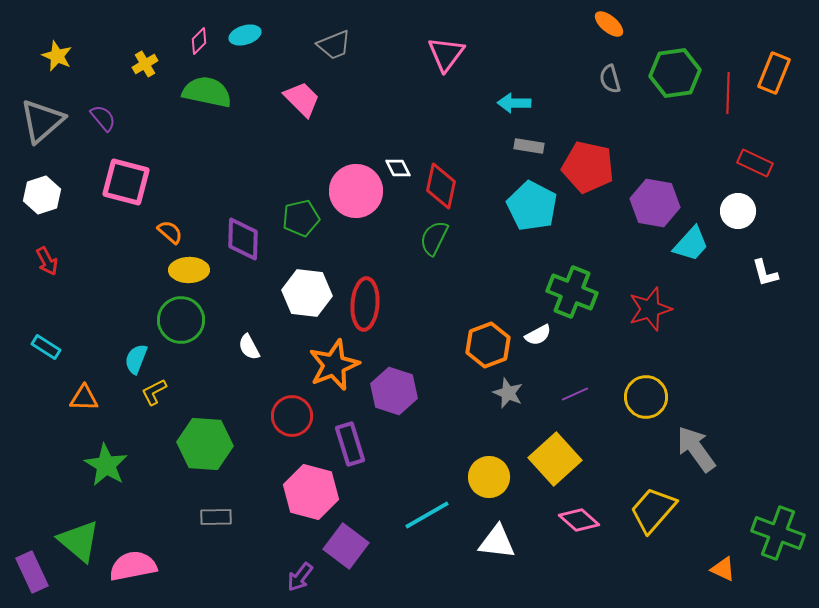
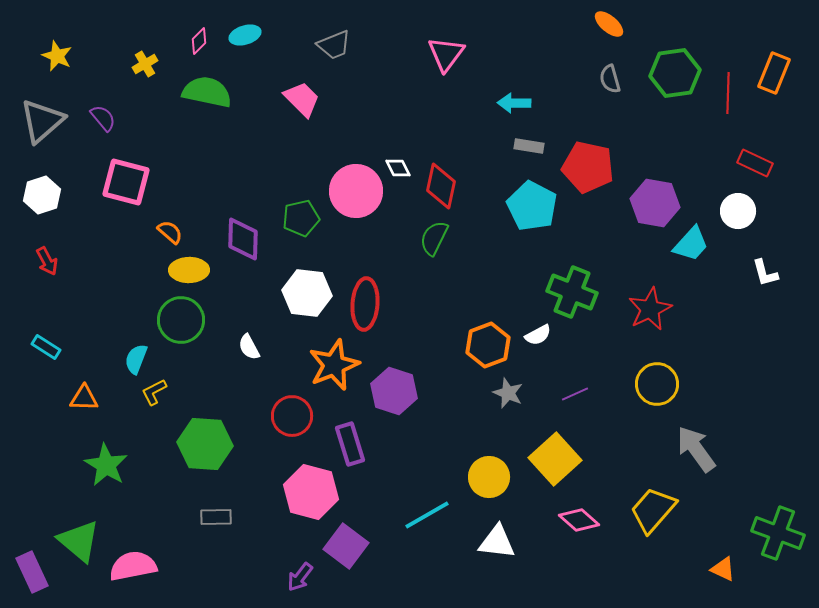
red star at (650, 309): rotated 9 degrees counterclockwise
yellow circle at (646, 397): moved 11 px right, 13 px up
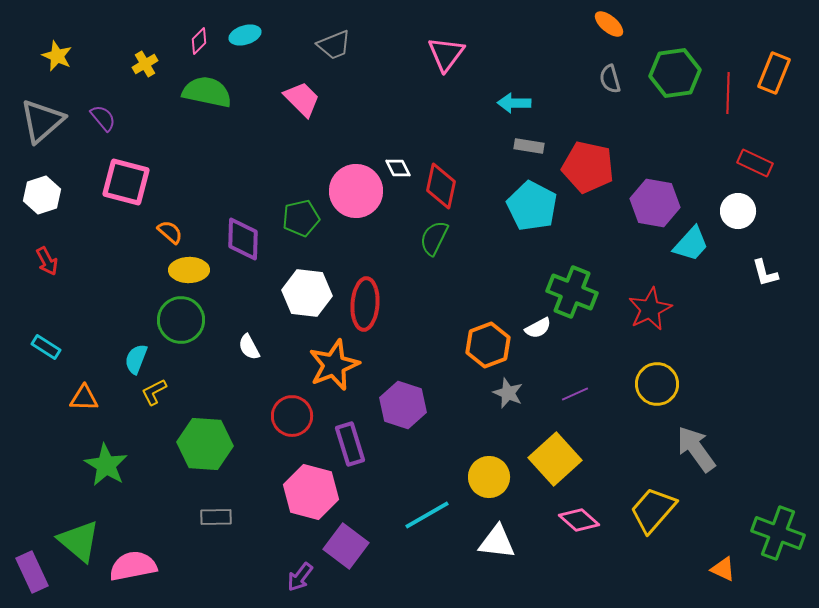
white semicircle at (538, 335): moved 7 px up
purple hexagon at (394, 391): moved 9 px right, 14 px down
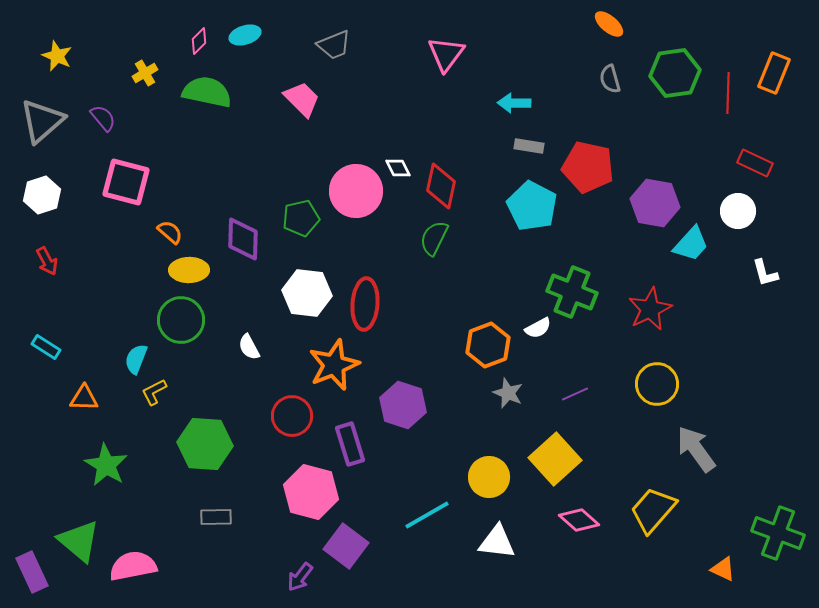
yellow cross at (145, 64): moved 9 px down
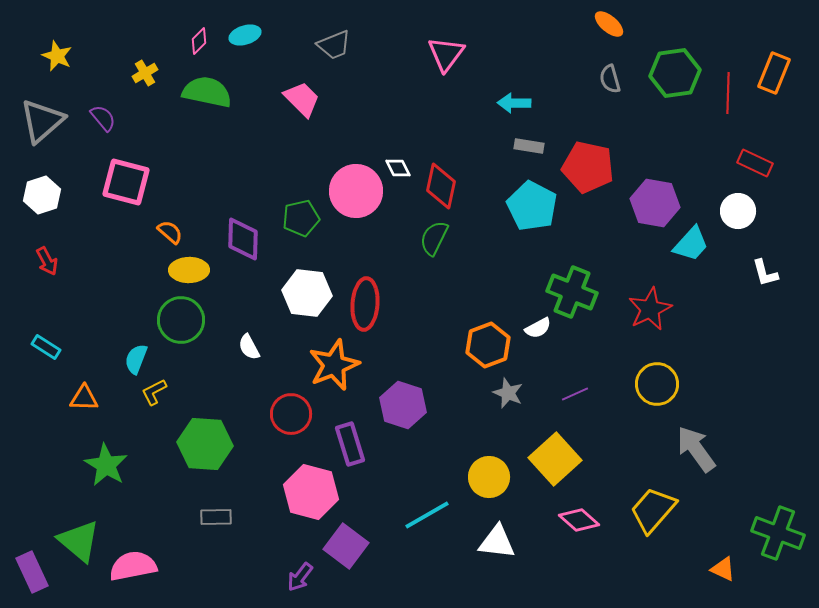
red circle at (292, 416): moved 1 px left, 2 px up
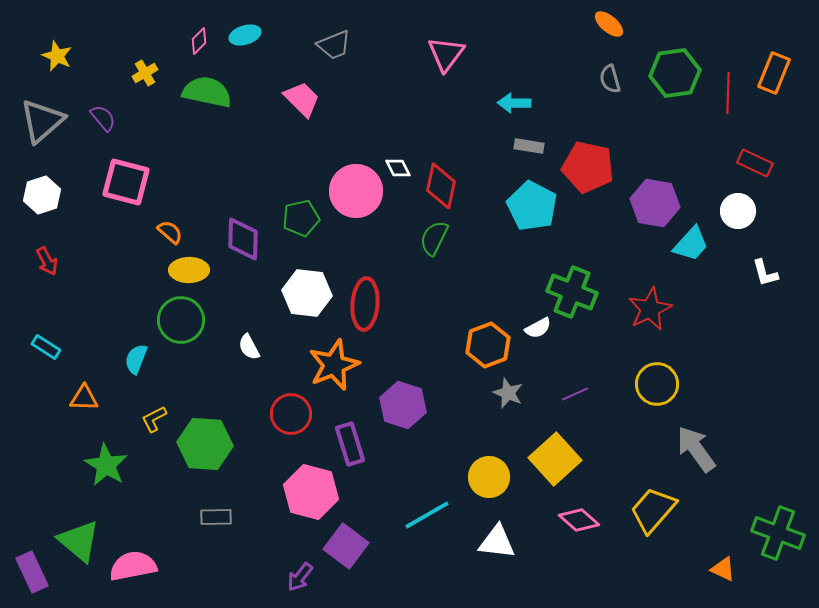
yellow L-shape at (154, 392): moved 27 px down
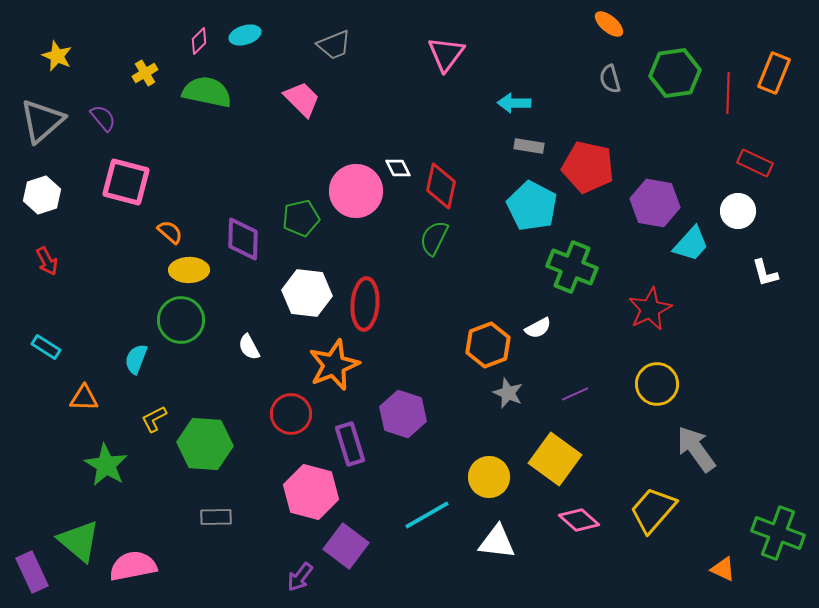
green cross at (572, 292): moved 25 px up
purple hexagon at (403, 405): moved 9 px down
yellow square at (555, 459): rotated 12 degrees counterclockwise
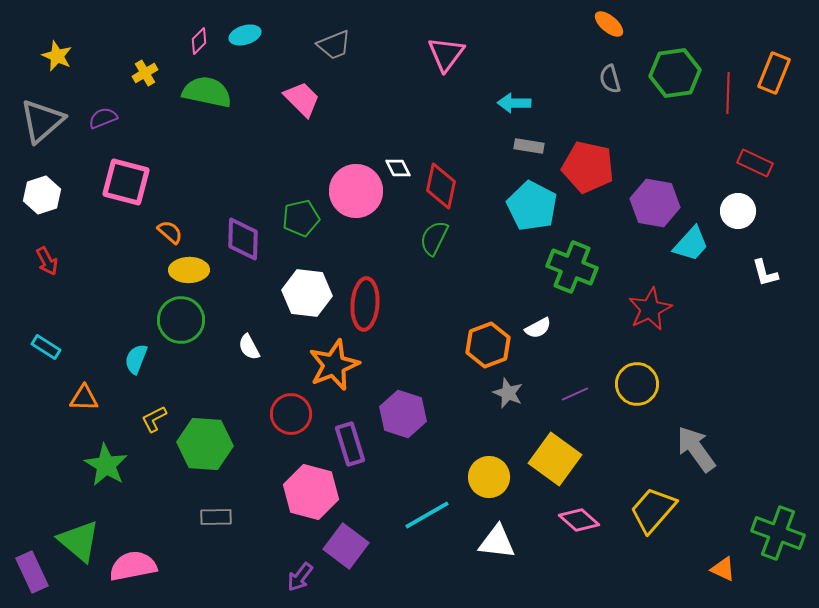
purple semicircle at (103, 118): rotated 72 degrees counterclockwise
yellow circle at (657, 384): moved 20 px left
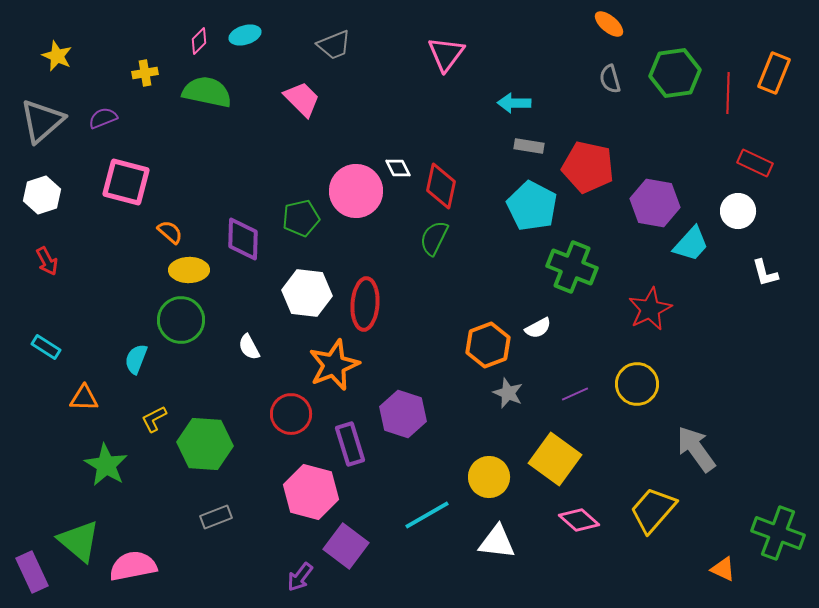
yellow cross at (145, 73): rotated 20 degrees clockwise
gray rectangle at (216, 517): rotated 20 degrees counterclockwise
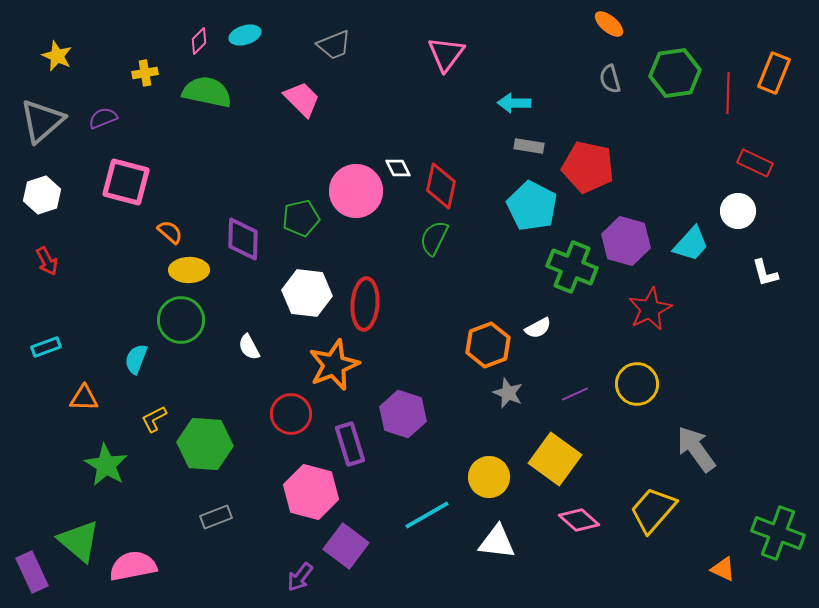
purple hexagon at (655, 203): moved 29 px left, 38 px down; rotated 6 degrees clockwise
cyan rectangle at (46, 347): rotated 52 degrees counterclockwise
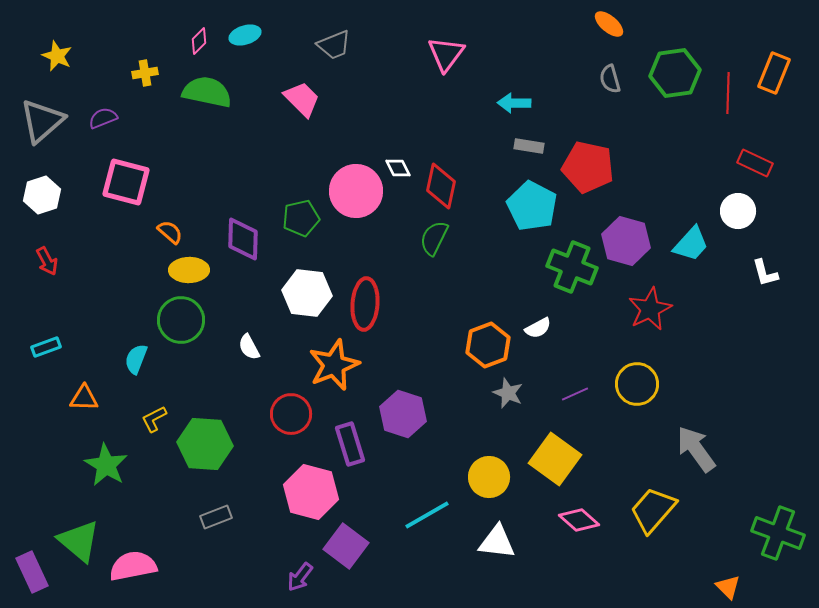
orange triangle at (723, 569): moved 5 px right, 18 px down; rotated 20 degrees clockwise
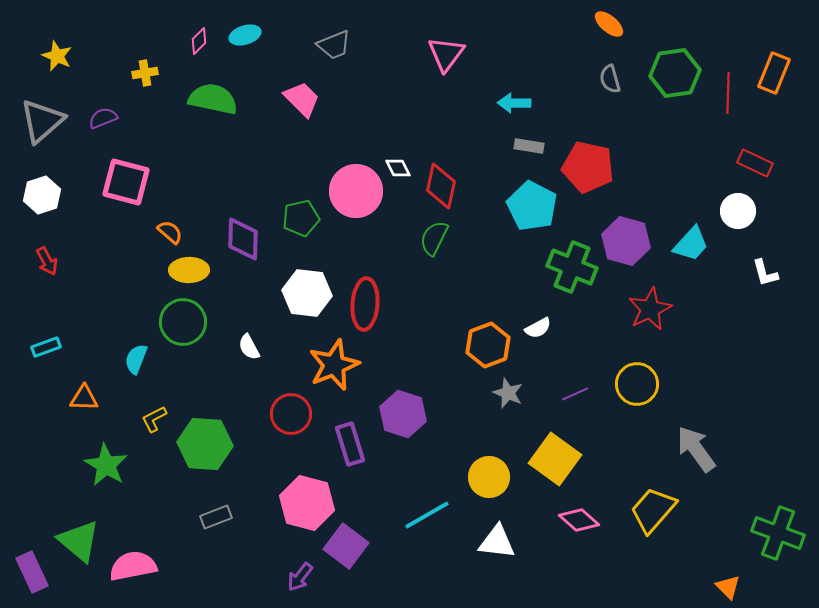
green semicircle at (207, 92): moved 6 px right, 7 px down
green circle at (181, 320): moved 2 px right, 2 px down
pink hexagon at (311, 492): moved 4 px left, 11 px down
